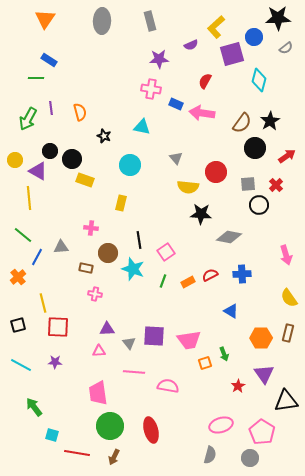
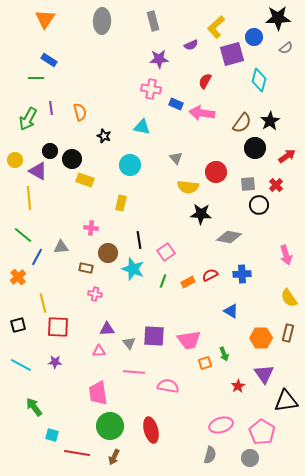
gray rectangle at (150, 21): moved 3 px right
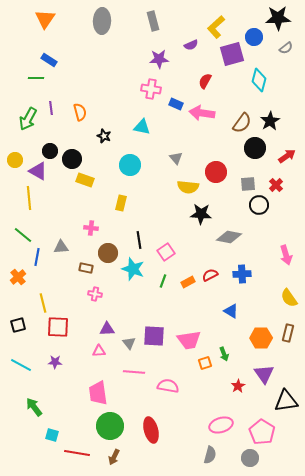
blue line at (37, 257): rotated 18 degrees counterclockwise
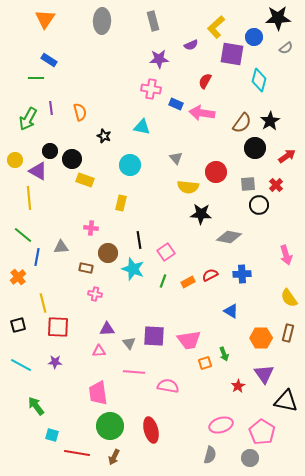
purple square at (232, 54): rotated 25 degrees clockwise
black triangle at (286, 401): rotated 20 degrees clockwise
green arrow at (34, 407): moved 2 px right, 1 px up
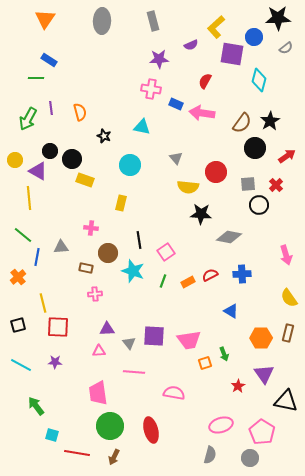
cyan star at (133, 269): moved 2 px down
pink cross at (95, 294): rotated 16 degrees counterclockwise
pink semicircle at (168, 386): moved 6 px right, 7 px down
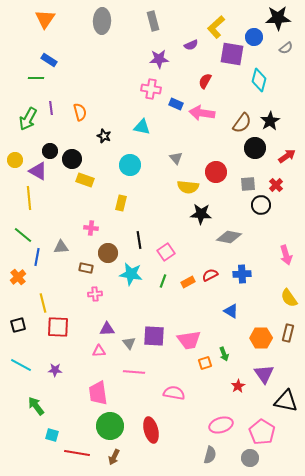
black circle at (259, 205): moved 2 px right
cyan star at (133, 271): moved 2 px left, 3 px down; rotated 10 degrees counterclockwise
purple star at (55, 362): moved 8 px down
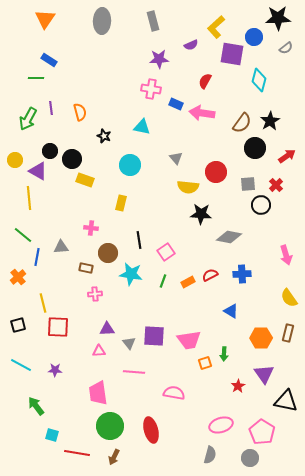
green arrow at (224, 354): rotated 24 degrees clockwise
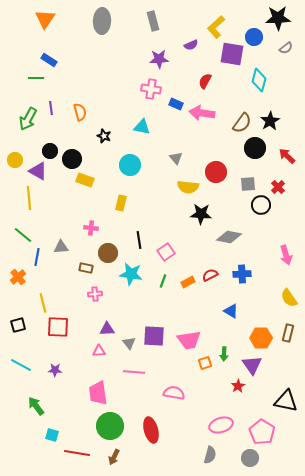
red arrow at (287, 156): rotated 102 degrees counterclockwise
red cross at (276, 185): moved 2 px right, 2 px down
purple triangle at (264, 374): moved 12 px left, 9 px up
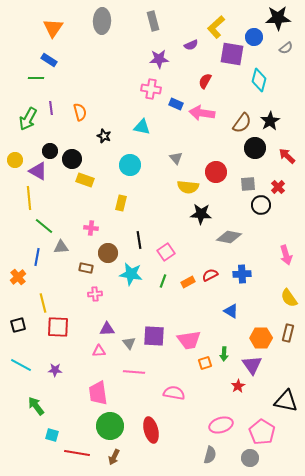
orange triangle at (45, 19): moved 8 px right, 9 px down
green line at (23, 235): moved 21 px right, 9 px up
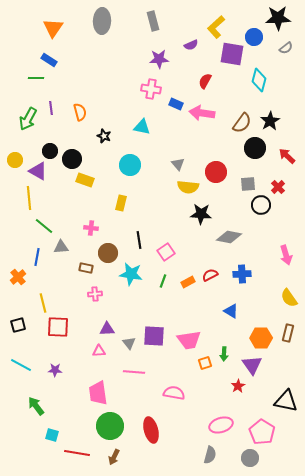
gray triangle at (176, 158): moved 2 px right, 6 px down
